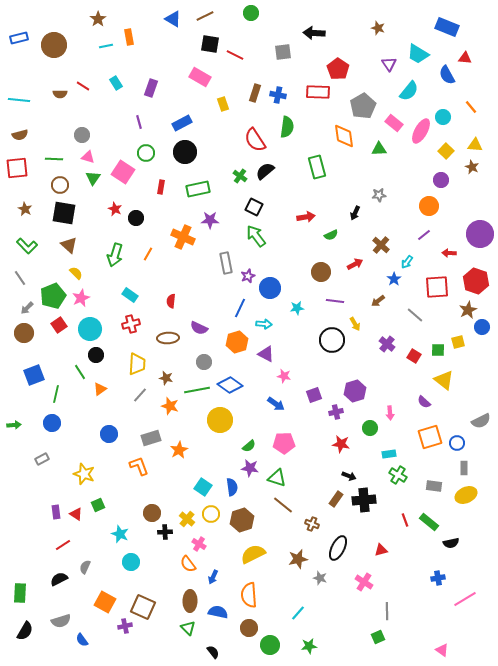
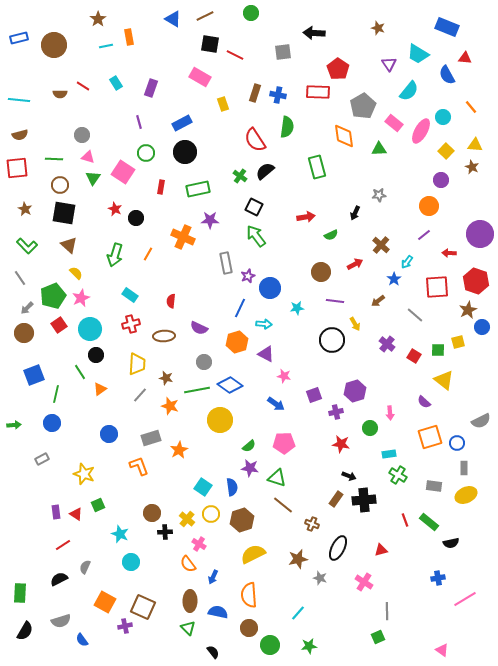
brown ellipse at (168, 338): moved 4 px left, 2 px up
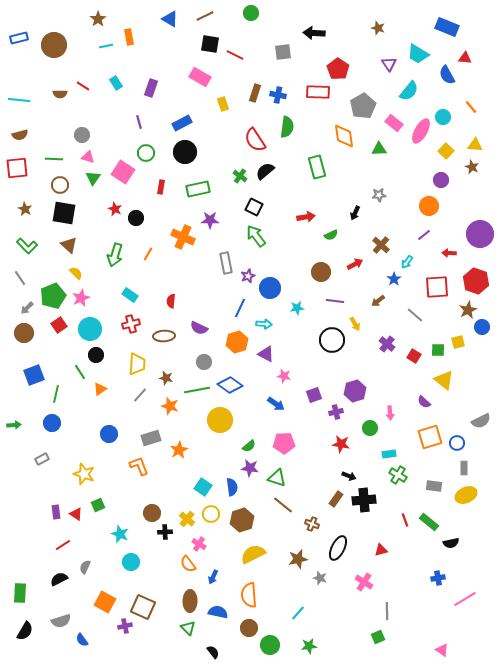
blue triangle at (173, 19): moved 3 px left
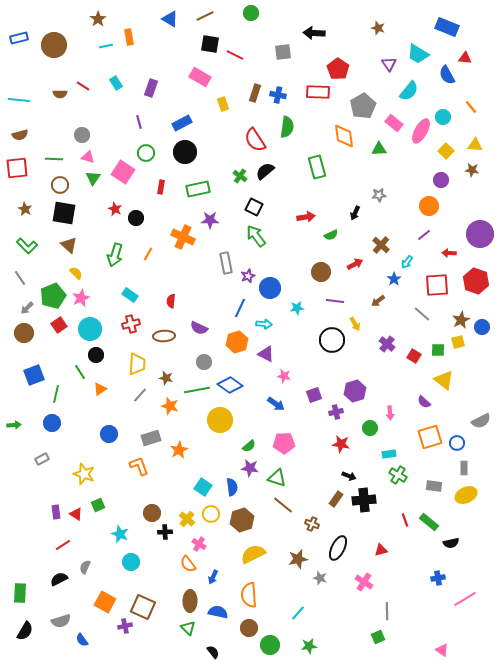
brown star at (472, 167): moved 3 px down; rotated 16 degrees counterclockwise
red square at (437, 287): moved 2 px up
brown star at (468, 310): moved 7 px left, 10 px down
gray line at (415, 315): moved 7 px right, 1 px up
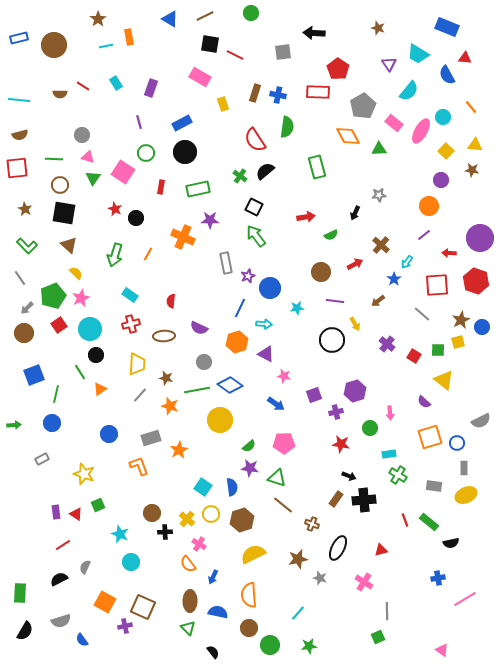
orange diamond at (344, 136): moved 4 px right; rotated 20 degrees counterclockwise
purple circle at (480, 234): moved 4 px down
